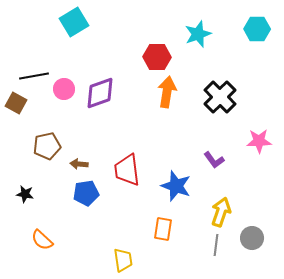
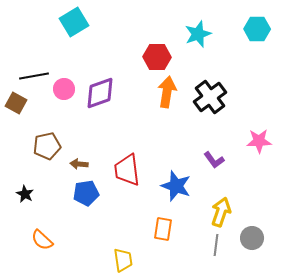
black cross: moved 10 px left; rotated 8 degrees clockwise
black star: rotated 18 degrees clockwise
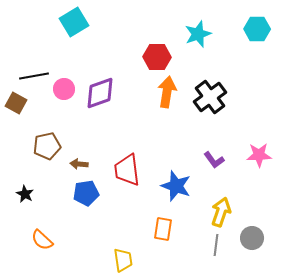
pink star: moved 14 px down
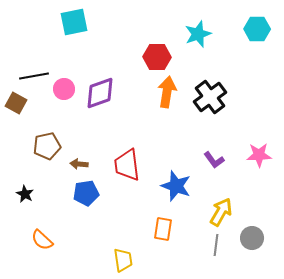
cyan square: rotated 20 degrees clockwise
red trapezoid: moved 5 px up
yellow arrow: rotated 12 degrees clockwise
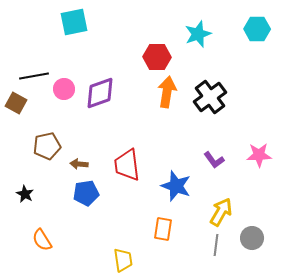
orange semicircle: rotated 15 degrees clockwise
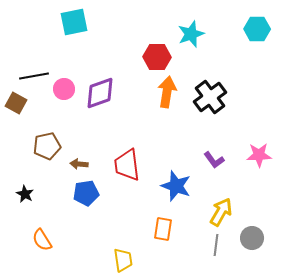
cyan star: moved 7 px left
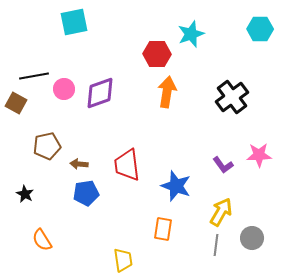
cyan hexagon: moved 3 px right
red hexagon: moved 3 px up
black cross: moved 22 px right
purple L-shape: moved 9 px right, 5 px down
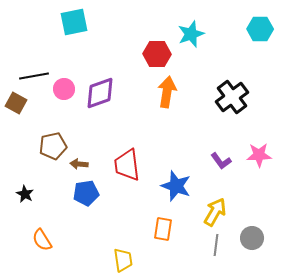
brown pentagon: moved 6 px right
purple L-shape: moved 2 px left, 4 px up
yellow arrow: moved 6 px left
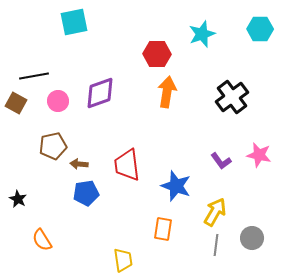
cyan star: moved 11 px right
pink circle: moved 6 px left, 12 px down
pink star: rotated 15 degrees clockwise
black star: moved 7 px left, 5 px down
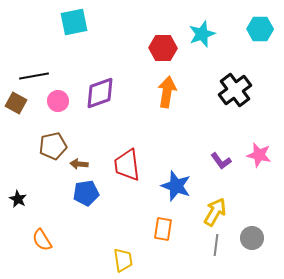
red hexagon: moved 6 px right, 6 px up
black cross: moved 3 px right, 7 px up
